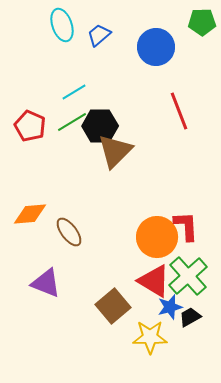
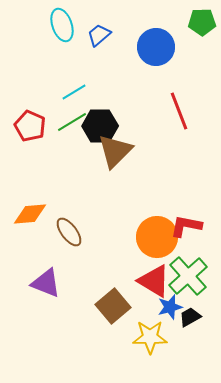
red L-shape: rotated 76 degrees counterclockwise
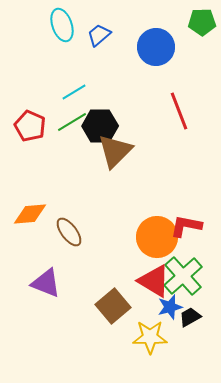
green cross: moved 5 px left
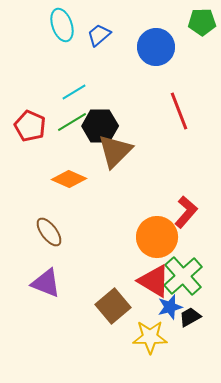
orange diamond: moved 39 px right, 35 px up; rotated 28 degrees clockwise
red L-shape: moved 14 px up; rotated 120 degrees clockwise
brown ellipse: moved 20 px left
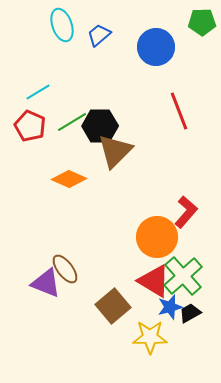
cyan line: moved 36 px left
brown ellipse: moved 16 px right, 37 px down
black trapezoid: moved 4 px up
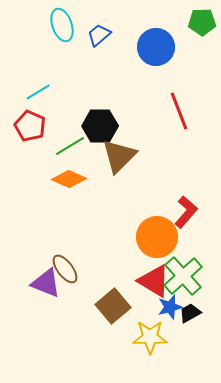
green line: moved 2 px left, 24 px down
brown triangle: moved 4 px right, 5 px down
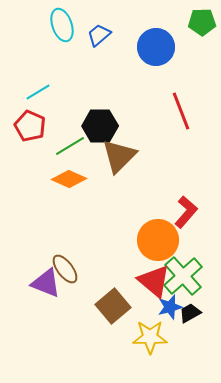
red line: moved 2 px right
orange circle: moved 1 px right, 3 px down
red triangle: rotated 9 degrees clockwise
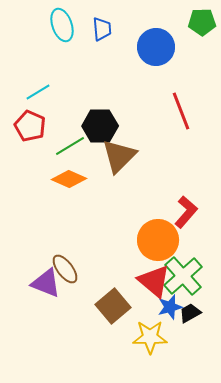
blue trapezoid: moved 3 px right, 6 px up; rotated 125 degrees clockwise
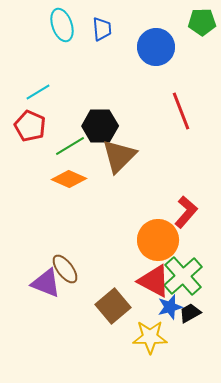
red triangle: rotated 12 degrees counterclockwise
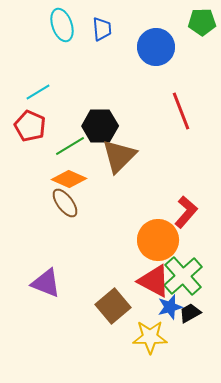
brown ellipse: moved 66 px up
